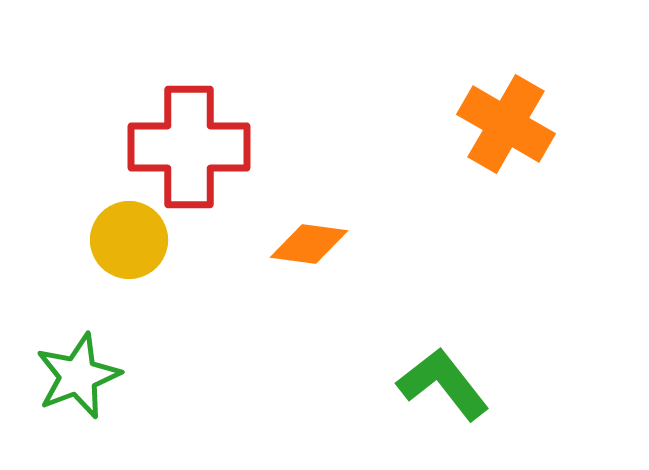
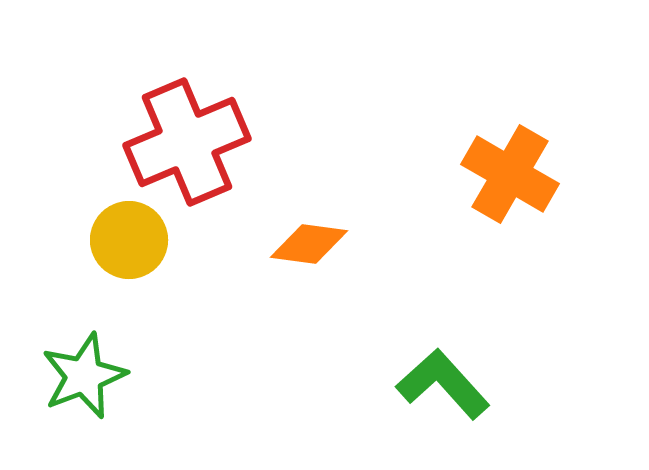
orange cross: moved 4 px right, 50 px down
red cross: moved 2 px left, 5 px up; rotated 23 degrees counterclockwise
green star: moved 6 px right
green L-shape: rotated 4 degrees counterclockwise
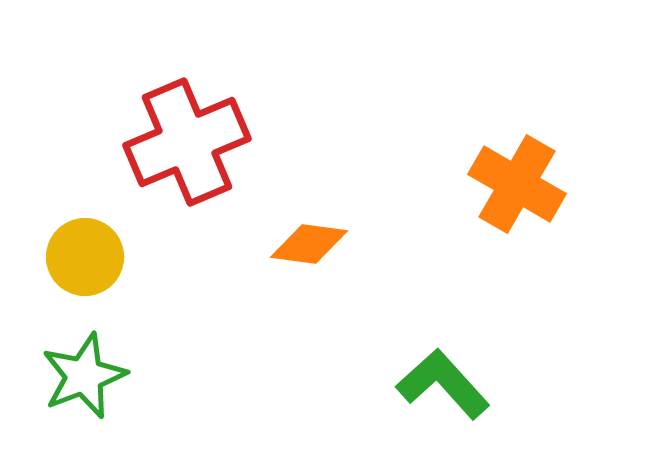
orange cross: moved 7 px right, 10 px down
yellow circle: moved 44 px left, 17 px down
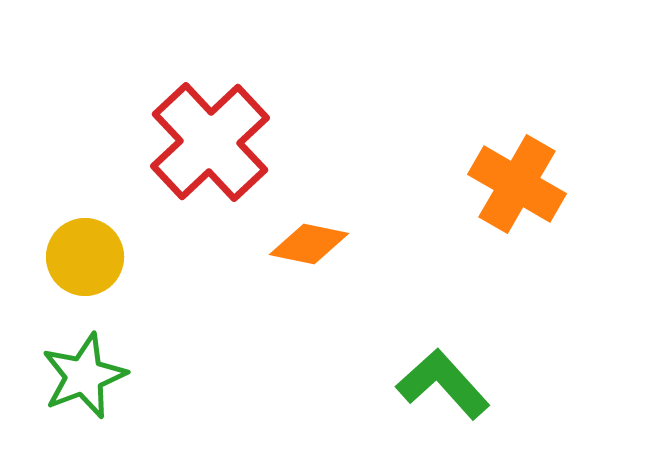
red cross: moved 23 px right; rotated 20 degrees counterclockwise
orange diamond: rotated 4 degrees clockwise
